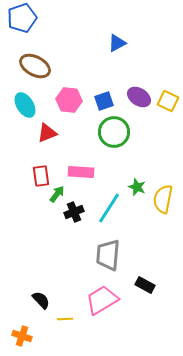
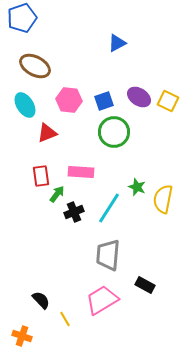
yellow line: rotated 63 degrees clockwise
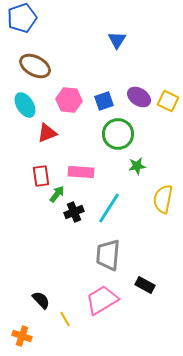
blue triangle: moved 3 px up; rotated 30 degrees counterclockwise
green circle: moved 4 px right, 2 px down
green star: moved 21 px up; rotated 30 degrees counterclockwise
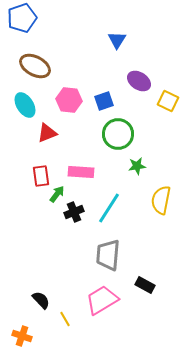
purple ellipse: moved 16 px up
yellow semicircle: moved 2 px left, 1 px down
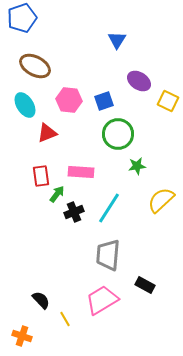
yellow semicircle: rotated 36 degrees clockwise
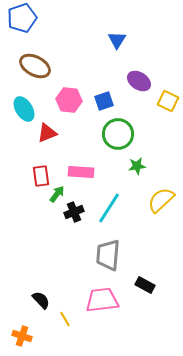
cyan ellipse: moved 1 px left, 4 px down
pink trapezoid: rotated 24 degrees clockwise
